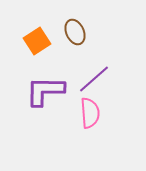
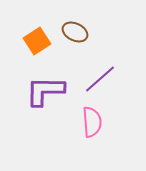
brown ellipse: rotated 40 degrees counterclockwise
purple line: moved 6 px right
pink semicircle: moved 2 px right, 9 px down
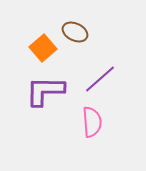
orange square: moved 6 px right, 7 px down; rotated 8 degrees counterclockwise
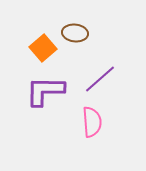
brown ellipse: moved 1 px down; rotated 20 degrees counterclockwise
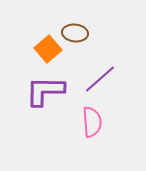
orange square: moved 5 px right, 1 px down
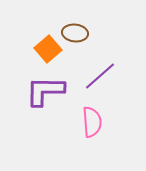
purple line: moved 3 px up
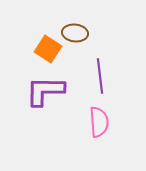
orange square: rotated 16 degrees counterclockwise
purple line: rotated 56 degrees counterclockwise
pink semicircle: moved 7 px right
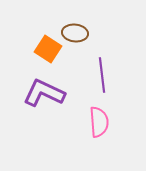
purple line: moved 2 px right, 1 px up
purple L-shape: moved 1 px left, 2 px down; rotated 24 degrees clockwise
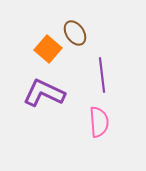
brown ellipse: rotated 50 degrees clockwise
orange square: rotated 8 degrees clockwise
